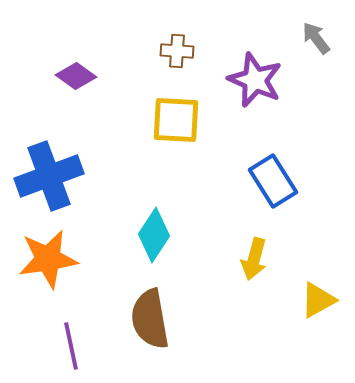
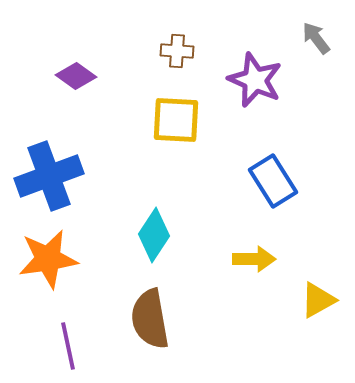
yellow arrow: rotated 105 degrees counterclockwise
purple line: moved 3 px left
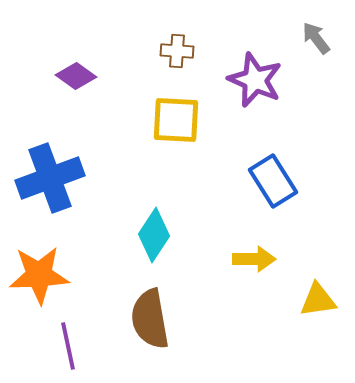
blue cross: moved 1 px right, 2 px down
orange star: moved 9 px left, 16 px down; rotated 6 degrees clockwise
yellow triangle: rotated 21 degrees clockwise
